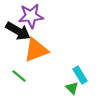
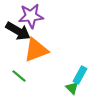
cyan rectangle: rotated 60 degrees clockwise
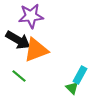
black arrow: moved 9 px down
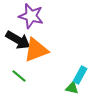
purple star: rotated 20 degrees clockwise
green triangle: rotated 32 degrees counterclockwise
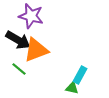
green line: moved 7 px up
